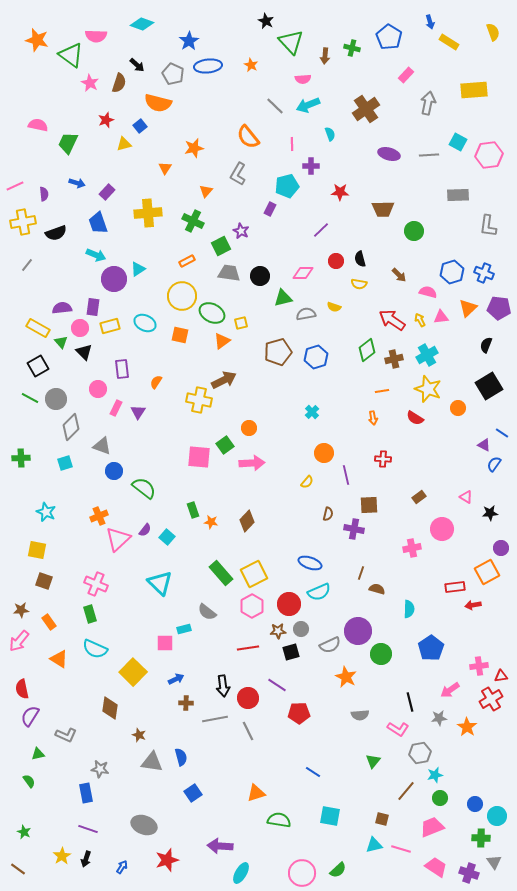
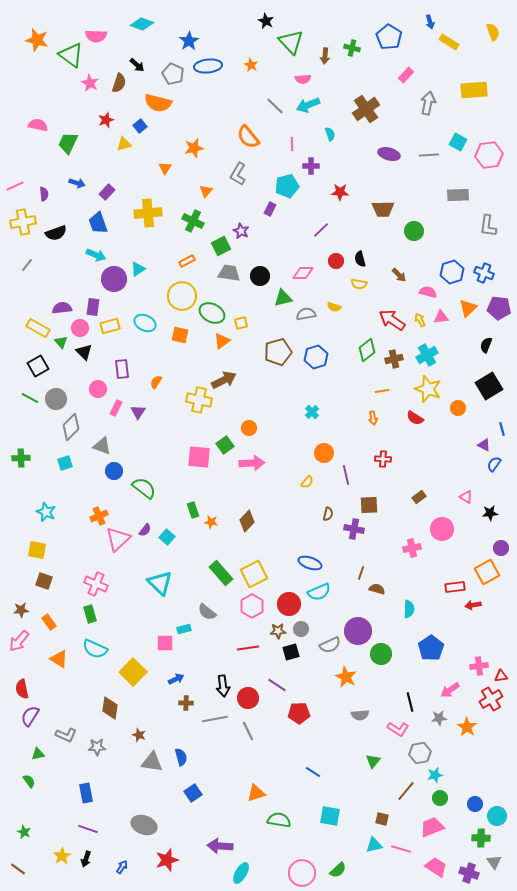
blue line at (502, 433): moved 4 px up; rotated 40 degrees clockwise
gray star at (100, 769): moved 3 px left, 22 px up; rotated 12 degrees counterclockwise
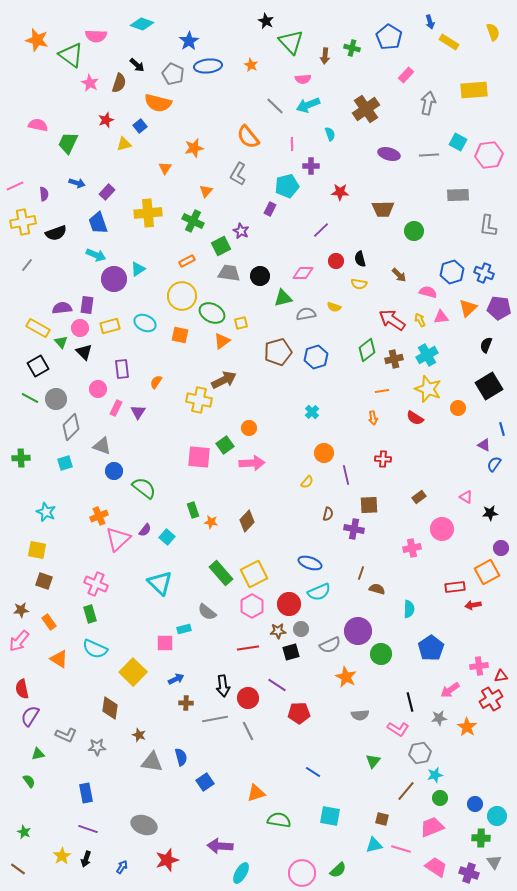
purple rectangle at (93, 307): moved 6 px left, 2 px up
blue square at (193, 793): moved 12 px right, 11 px up
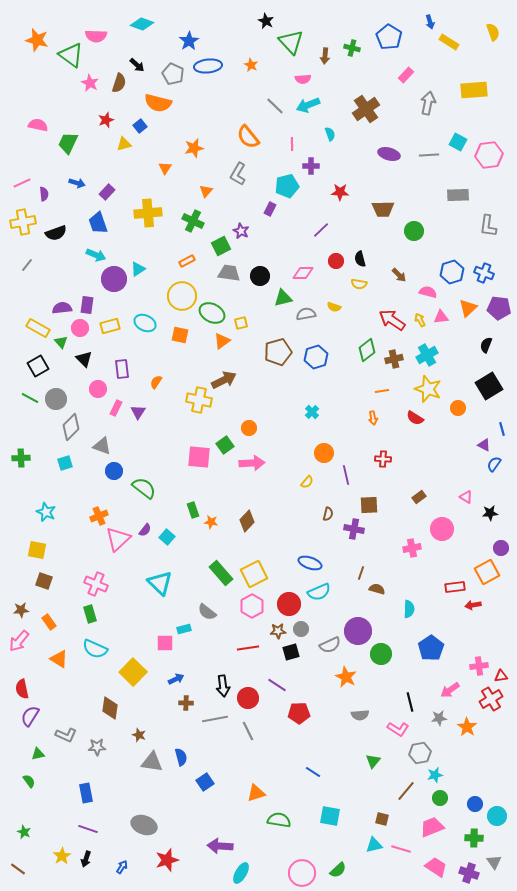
pink line at (15, 186): moved 7 px right, 3 px up
black triangle at (84, 352): moved 7 px down
green cross at (481, 838): moved 7 px left
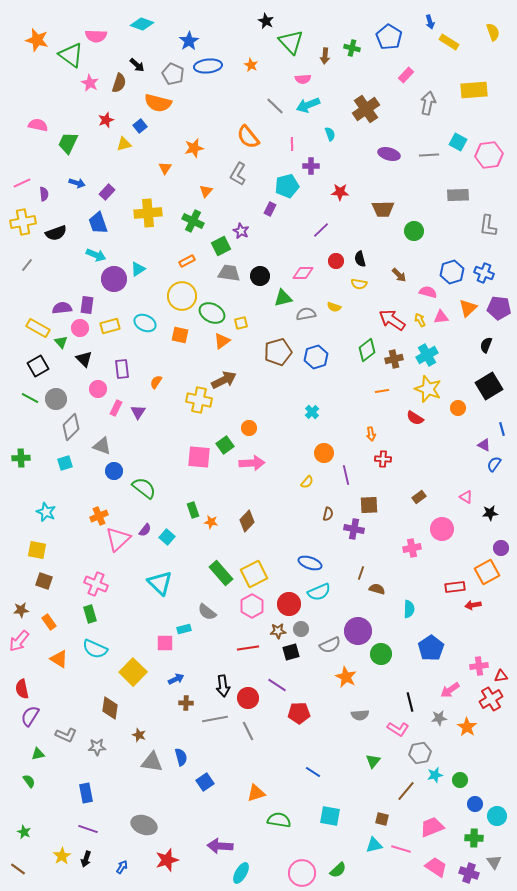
orange arrow at (373, 418): moved 2 px left, 16 px down
green circle at (440, 798): moved 20 px right, 18 px up
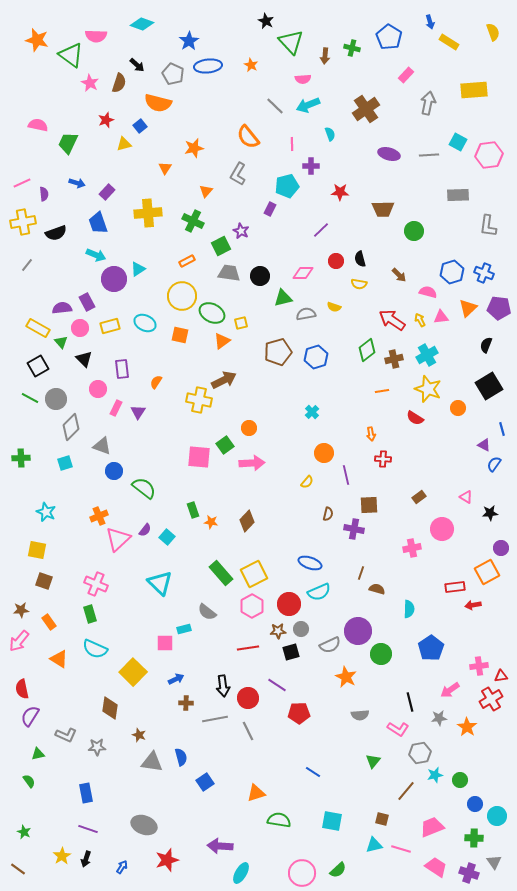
purple rectangle at (87, 305): moved 3 px up; rotated 36 degrees counterclockwise
cyan square at (330, 816): moved 2 px right, 5 px down
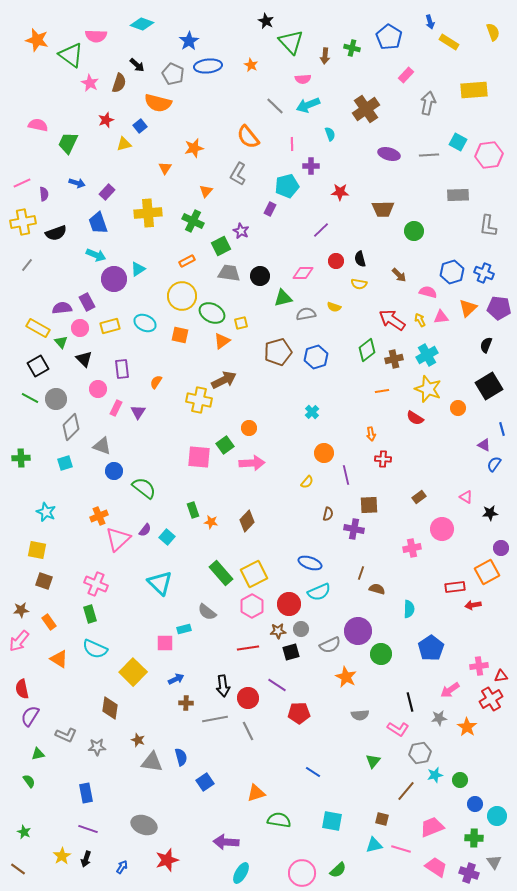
brown star at (139, 735): moved 1 px left, 5 px down
purple arrow at (220, 846): moved 6 px right, 4 px up
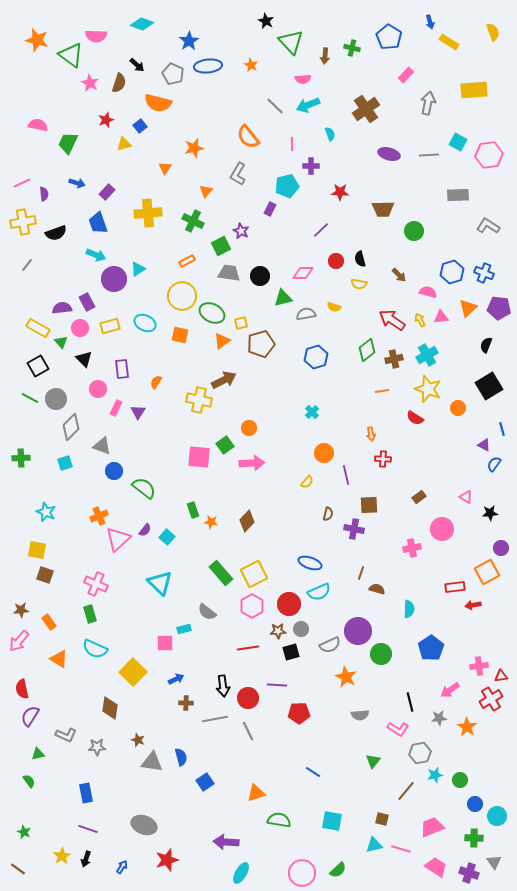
gray L-shape at (488, 226): rotated 115 degrees clockwise
brown pentagon at (278, 352): moved 17 px left, 8 px up
brown square at (44, 581): moved 1 px right, 6 px up
purple line at (277, 685): rotated 30 degrees counterclockwise
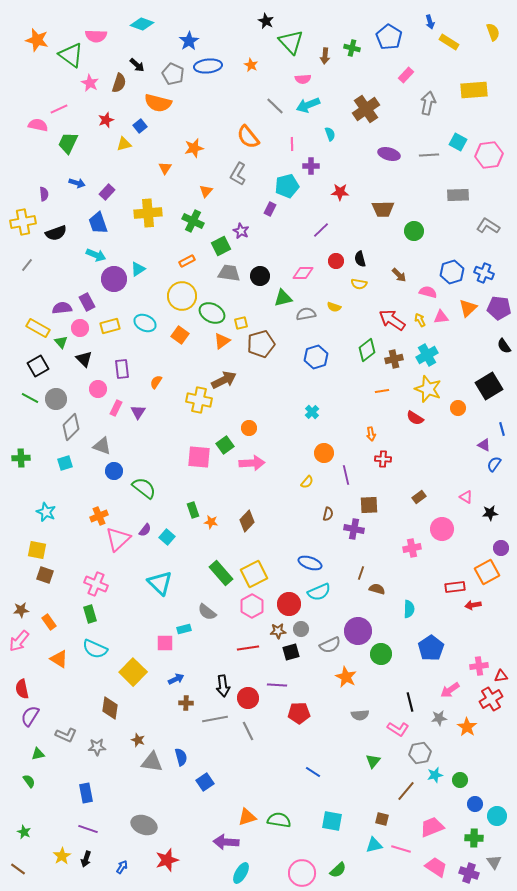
pink line at (22, 183): moved 37 px right, 74 px up
orange square at (180, 335): rotated 24 degrees clockwise
black semicircle at (486, 345): moved 18 px right, 1 px down; rotated 56 degrees counterclockwise
orange triangle at (256, 793): moved 9 px left, 24 px down
